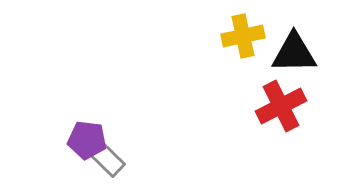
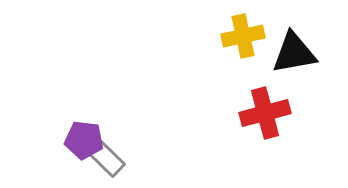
black triangle: rotated 9 degrees counterclockwise
red cross: moved 16 px left, 7 px down; rotated 12 degrees clockwise
purple pentagon: moved 3 px left
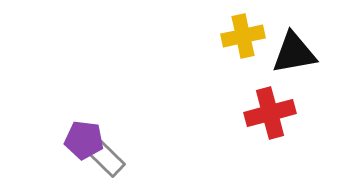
red cross: moved 5 px right
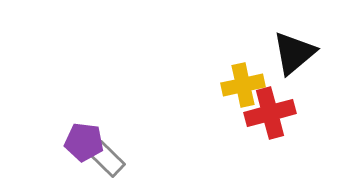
yellow cross: moved 49 px down
black triangle: rotated 30 degrees counterclockwise
purple pentagon: moved 2 px down
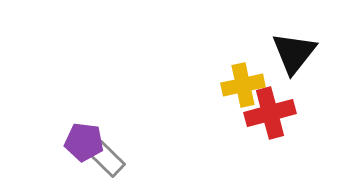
black triangle: rotated 12 degrees counterclockwise
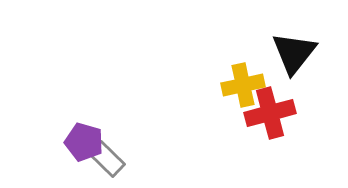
purple pentagon: rotated 9 degrees clockwise
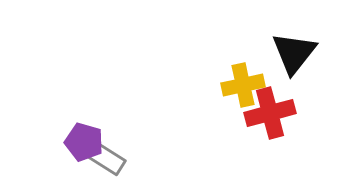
gray rectangle: rotated 12 degrees counterclockwise
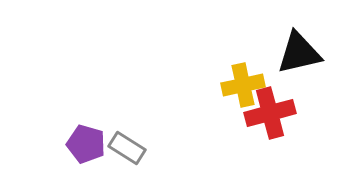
black triangle: moved 5 px right; rotated 39 degrees clockwise
purple pentagon: moved 2 px right, 2 px down
gray rectangle: moved 20 px right, 11 px up
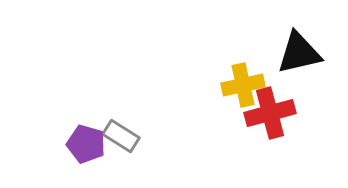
gray rectangle: moved 6 px left, 12 px up
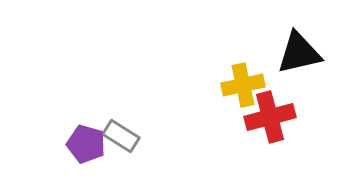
red cross: moved 4 px down
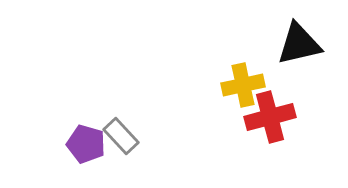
black triangle: moved 9 px up
gray rectangle: rotated 15 degrees clockwise
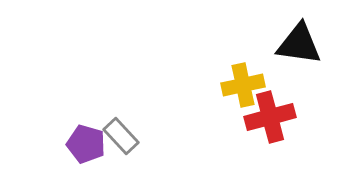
black triangle: rotated 21 degrees clockwise
